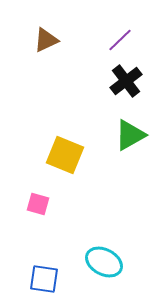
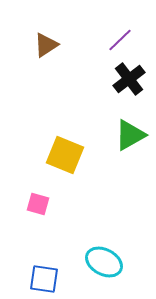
brown triangle: moved 5 px down; rotated 8 degrees counterclockwise
black cross: moved 3 px right, 2 px up
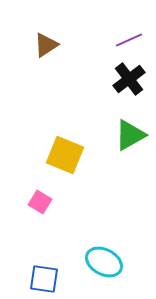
purple line: moved 9 px right; rotated 20 degrees clockwise
pink square: moved 2 px right, 2 px up; rotated 15 degrees clockwise
